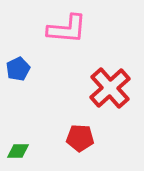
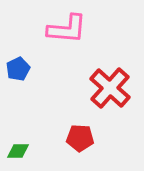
red cross: rotated 6 degrees counterclockwise
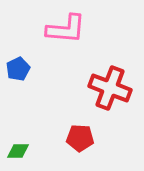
pink L-shape: moved 1 px left
red cross: rotated 21 degrees counterclockwise
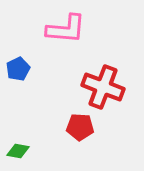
red cross: moved 7 px left, 1 px up
red pentagon: moved 11 px up
green diamond: rotated 10 degrees clockwise
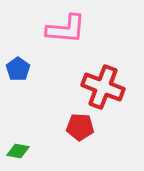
blue pentagon: rotated 10 degrees counterclockwise
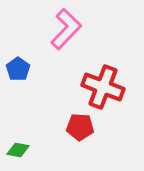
pink L-shape: rotated 51 degrees counterclockwise
green diamond: moved 1 px up
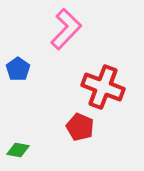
red pentagon: rotated 20 degrees clockwise
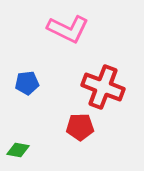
pink L-shape: moved 2 px right; rotated 72 degrees clockwise
blue pentagon: moved 9 px right, 14 px down; rotated 30 degrees clockwise
red pentagon: rotated 24 degrees counterclockwise
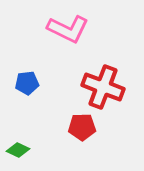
red pentagon: moved 2 px right
green diamond: rotated 15 degrees clockwise
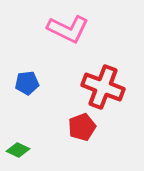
red pentagon: rotated 20 degrees counterclockwise
